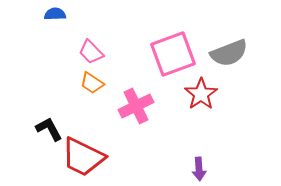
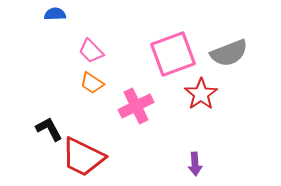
pink trapezoid: moved 1 px up
purple arrow: moved 4 px left, 5 px up
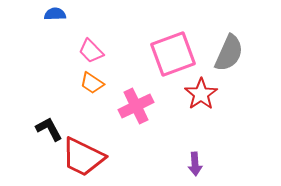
gray semicircle: rotated 45 degrees counterclockwise
